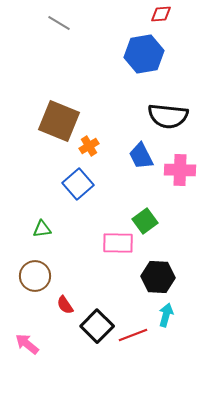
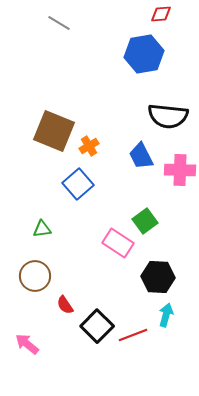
brown square: moved 5 px left, 10 px down
pink rectangle: rotated 32 degrees clockwise
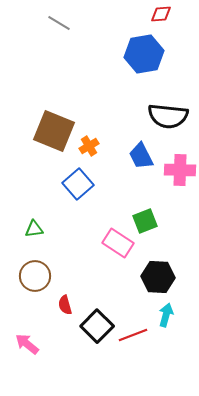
green square: rotated 15 degrees clockwise
green triangle: moved 8 px left
red semicircle: rotated 18 degrees clockwise
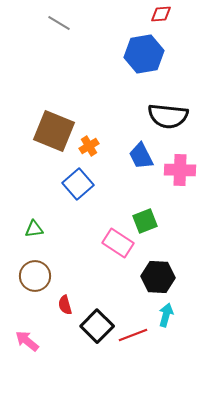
pink arrow: moved 3 px up
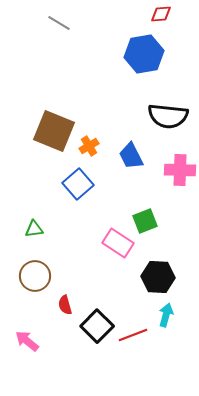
blue trapezoid: moved 10 px left
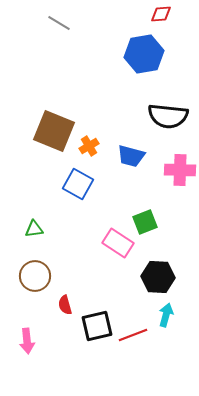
blue trapezoid: rotated 48 degrees counterclockwise
blue square: rotated 20 degrees counterclockwise
green square: moved 1 px down
black square: rotated 32 degrees clockwise
pink arrow: rotated 135 degrees counterclockwise
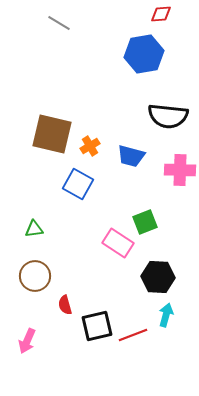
brown square: moved 2 px left, 3 px down; rotated 9 degrees counterclockwise
orange cross: moved 1 px right
pink arrow: rotated 30 degrees clockwise
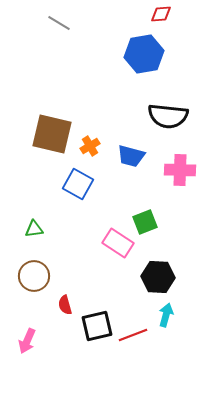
brown circle: moved 1 px left
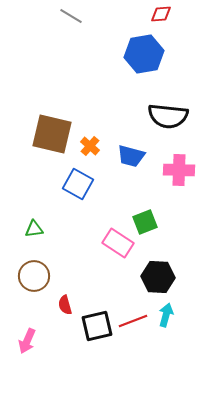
gray line: moved 12 px right, 7 px up
orange cross: rotated 18 degrees counterclockwise
pink cross: moved 1 px left
red line: moved 14 px up
